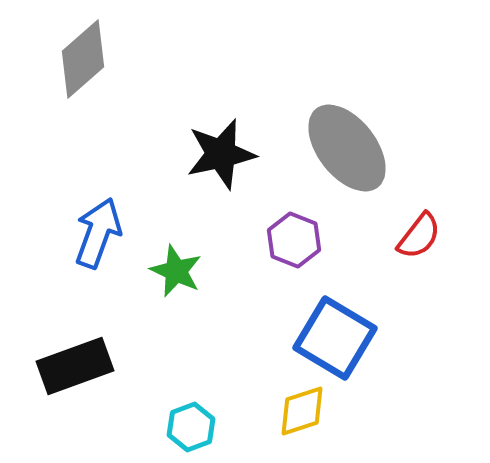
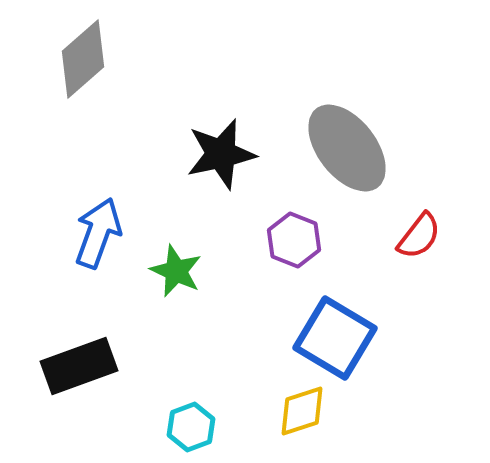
black rectangle: moved 4 px right
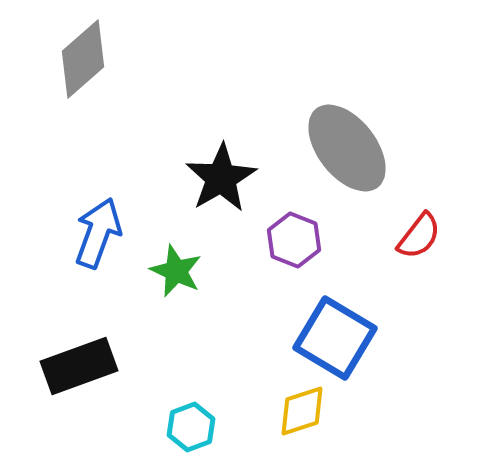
black star: moved 24 px down; rotated 18 degrees counterclockwise
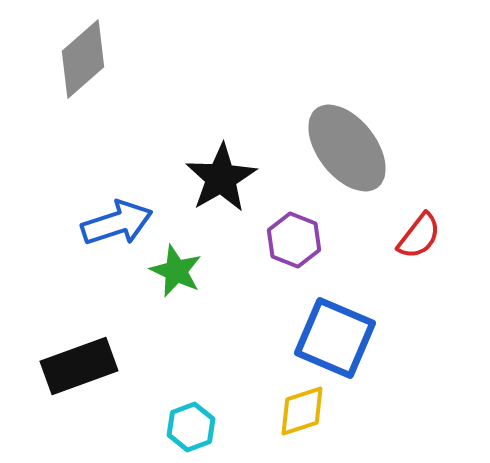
blue arrow: moved 19 px right, 10 px up; rotated 52 degrees clockwise
blue square: rotated 8 degrees counterclockwise
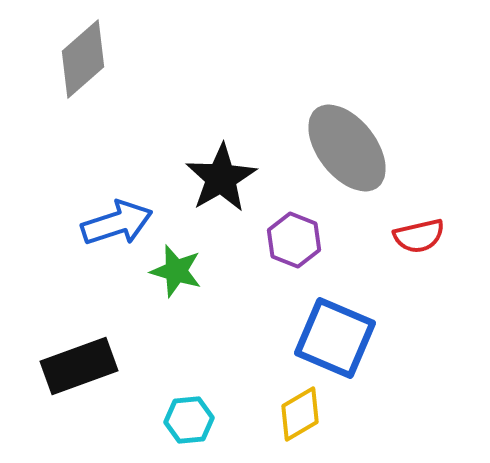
red semicircle: rotated 39 degrees clockwise
green star: rotated 8 degrees counterclockwise
yellow diamond: moved 2 px left, 3 px down; rotated 12 degrees counterclockwise
cyan hexagon: moved 2 px left, 7 px up; rotated 15 degrees clockwise
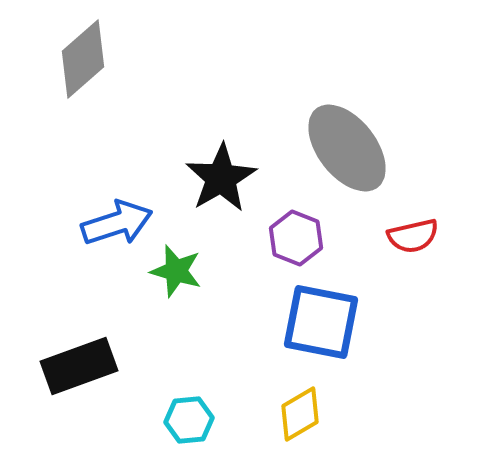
red semicircle: moved 6 px left
purple hexagon: moved 2 px right, 2 px up
blue square: moved 14 px left, 16 px up; rotated 12 degrees counterclockwise
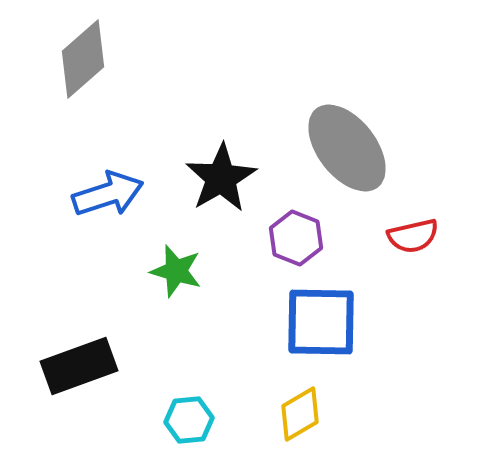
blue arrow: moved 9 px left, 29 px up
blue square: rotated 10 degrees counterclockwise
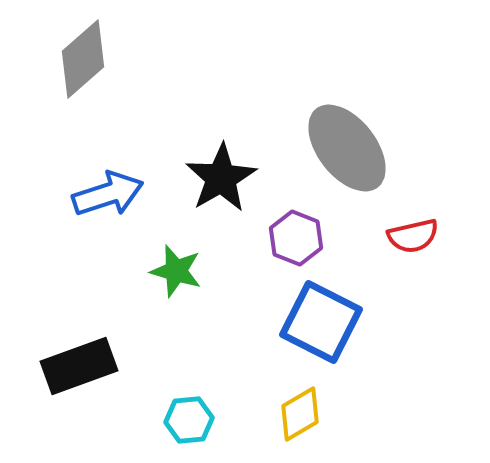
blue square: rotated 26 degrees clockwise
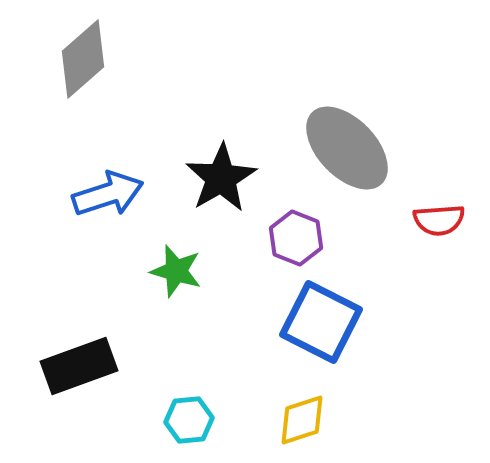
gray ellipse: rotated 6 degrees counterclockwise
red semicircle: moved 26 px right, 16 px up; rotated 9 degrees clockwise
yellow diamond: moved 2 px right, 6 px down; rotated 12 degrees clockwise
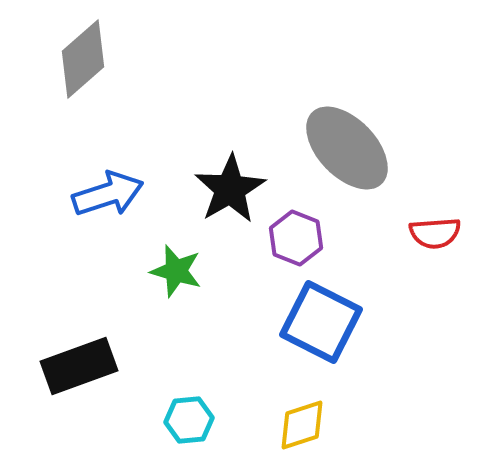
black star: moved 9 px right, 11 px down
red semicircle: moved 4 px left, 13 px down
yellow diamond: moved 5 px down
